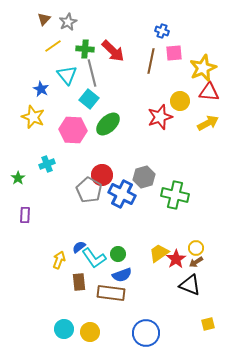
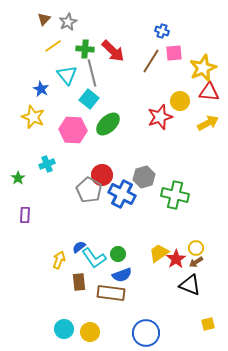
brown line at (151, 61): rotated 20 degrees clockwise
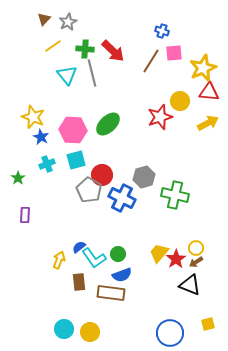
blue star at (41, 89): moved 48 px down
cyan square at (89, 99): moved 13 px left, 61 px down; rotated 36 degrees clockwise
blue cross at (122, 194): moved 4 px down
yellow trapezoid at (159, 253): rotated 15 degrees counterclockwise
blue circle at (146, 333): moved 24 px right
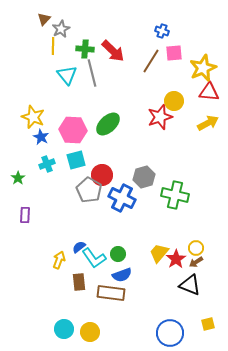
gray star at (68, 22): moved 7 px left, 7 px down
yellow line at (53, 46): rotated 54 degrees counterclockwise
yellow circle at (180, 101): moved 6 px left
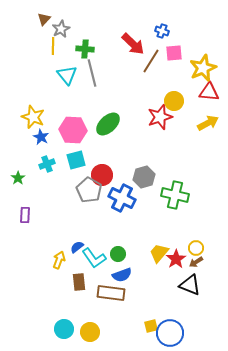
red arrow at (113, 51): moved 20 px right, 7 px up
blue semicircle at (79, 247): moved 2 px left
yellow square at (208, 324): moved 57 px left, 2 px down
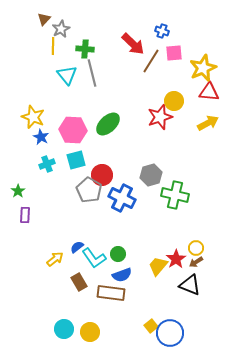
gray hexagon at (144, 177): moved 7 px right, 2 px up
green star at (18, 178): moved 13 px down
yellow trapezoid at (159, 253): moved 1 px left, 13 px down
yellow arrow at (59, 260): moved 4 px left, 1 px up; rotated 30 degrees clockwise
brown rectangle at (79, 282): rotated 24 degrees counterclockwise
yellow square at (151, 326): rotated 24 degrees counterclockwise
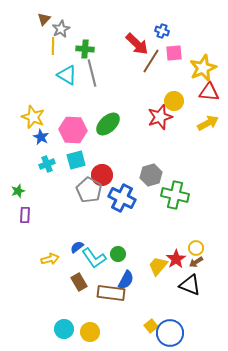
red arrow at (133, 44): moved 4 px right
cyan triangle at (67, 75): rotated 20 degrees counterclockwise
green star at (18, 191): rotated 16 degrees clockwise
yellow arrow at (55, 259): moved 5 px left; rotated 24 degrees clockwise
blue semicircle at (122, 275): moved 4 px right, 5 px down; rotated 42 degrees counterclockwise
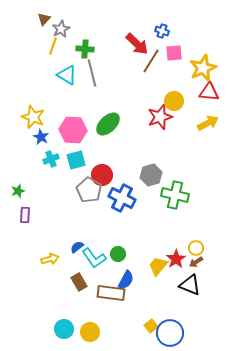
yellow line at (53, 46): rotated 18 degrees clockwise
cyan cross at (47, 164): moved 4 px right, 5 px up
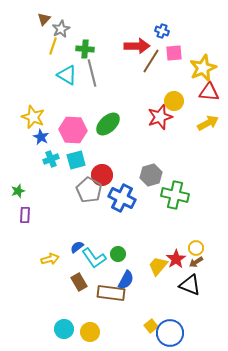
red arrow at (137, 44): moved 2 px down; rotated 45 degrees counterclockwise
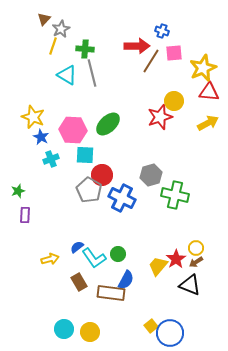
cyan square at (76, 160): moved 9 px right, 5 px up; rotated 18 degrees clockwise
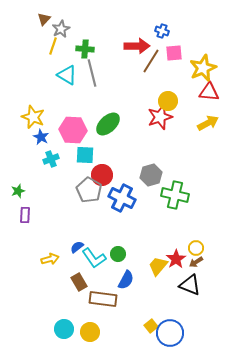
yellow circle at (174, 101): moved 6 px left
brown rectangle at (111, 293): moved 8 px left, 6 px down
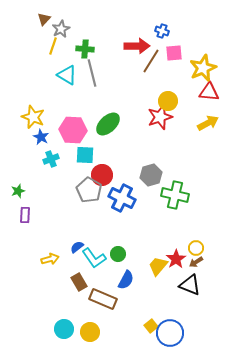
brown rectangle at (103, 299): rotated 16 degrees clockwise
